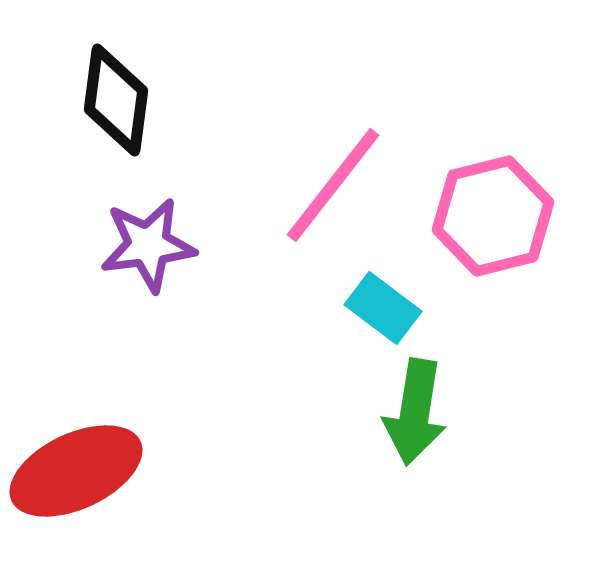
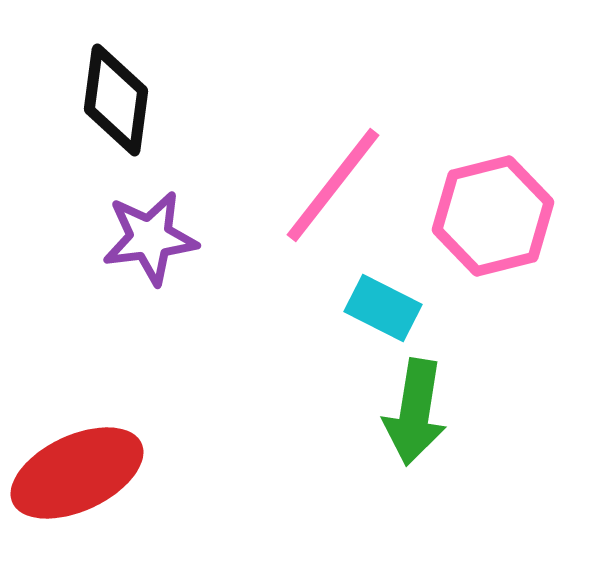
purple star: moved 2 px right, 7 px up
cyan rectangle: rotated 10 degrees counterclockwise
red ellipse: moved 1 px right, 2 px down
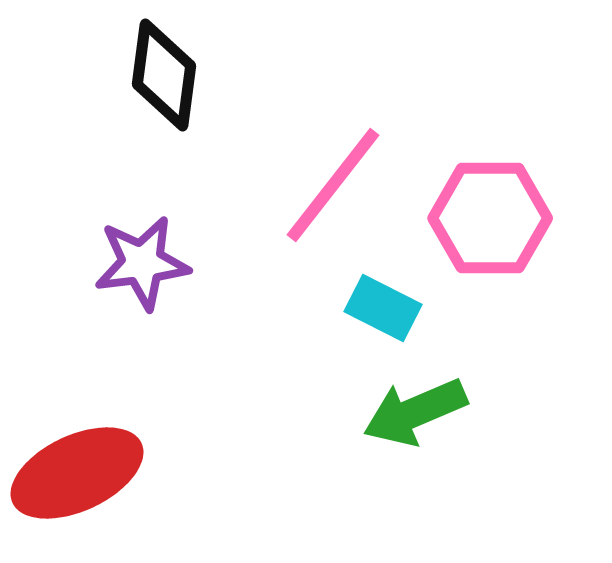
black diamond: moved 48 px right, 25 px up
pink hexagon: moved 3 px left, 2 px down; rotated 14 degrees clockwise
purple star: moved 8 px left, 25 px down
green arrow: rotated 58 degrees clockwise
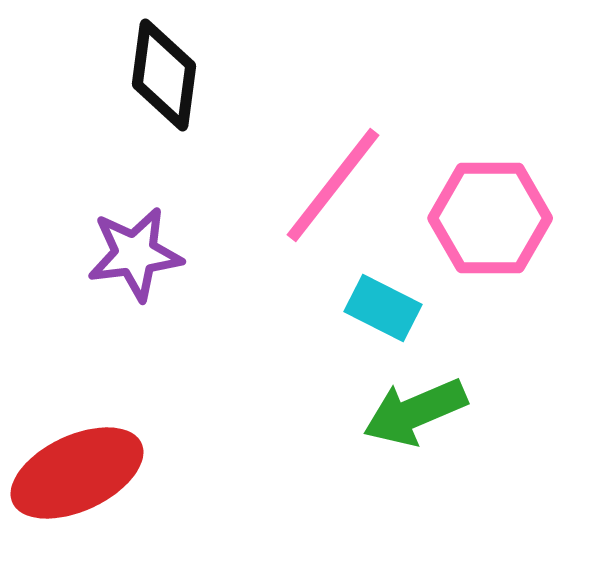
purple star: moved 7 px left, 9 px up
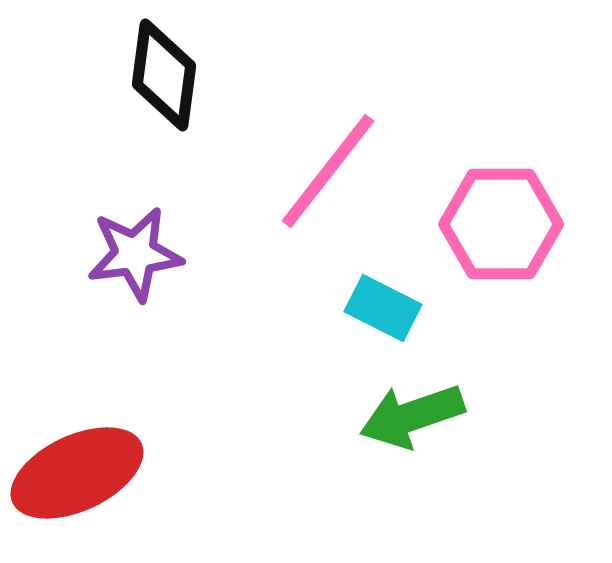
pink line: moved 5 px left, 14 px up
pink hexagon: moved 11 px right, 6 px down
green arrow: moved 3 px left, 4 px down; rotated 4 degrees clockwise
